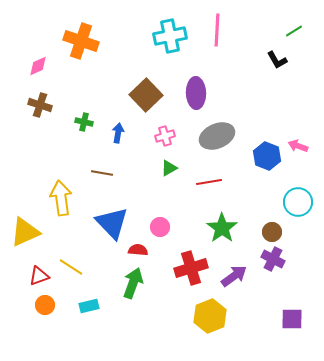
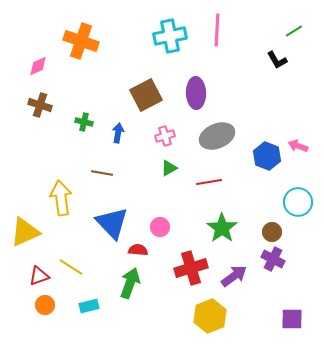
brown square: rotated 16 degrees clockwise
green arrow: moved 3 px left
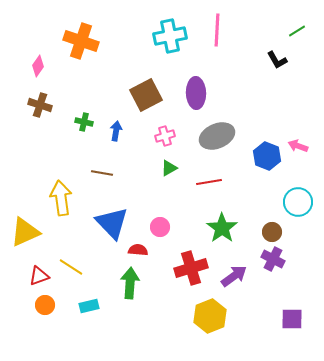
green line: moved 3 px right
pink diamond: rotated 30 degrees counterclockwise
blue arrow: moved 2 px left, 2 px up
green arrow: rotated 16 degrees counterclockwise
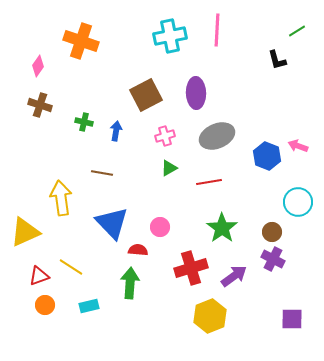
black L-shape: rotated 15 degrees clockwise
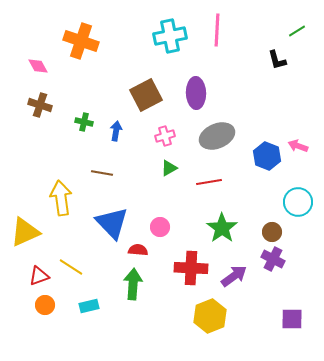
pink diamond: rotated 65 degrees counterclockwise
red cross: rotated 20 degrees clockwise
green arrow: moved 3 px right, 1 px down
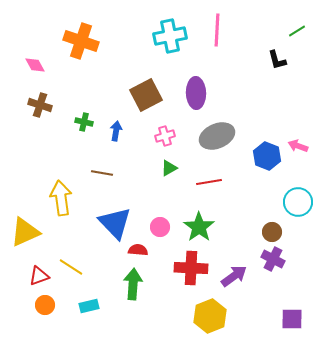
pink diamond: moved 3 px left, 1 px up
blue triangle: moved 3 px right
green star: moved 23 px left, 1 px up
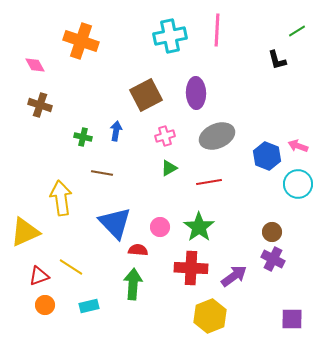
green cross: moved 1 px left, 15 px down
cyan circle: moved 18 px up
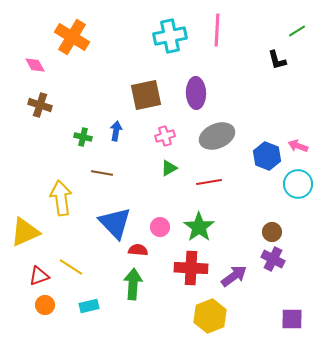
orange cross: moved 9 px left, 4 px up; rotated 12 degrees clockwise
brown square: rotated 16 degrees clockwise
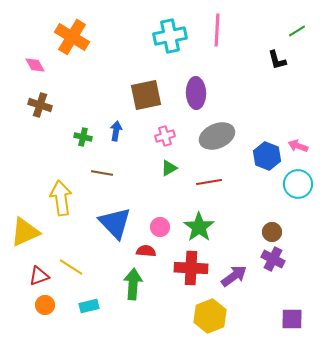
red semicircle: moved 8 px right, 1 px down
